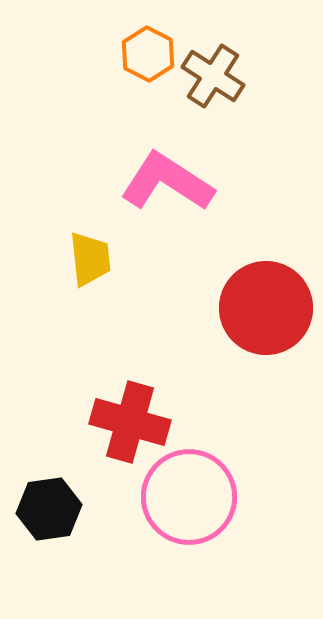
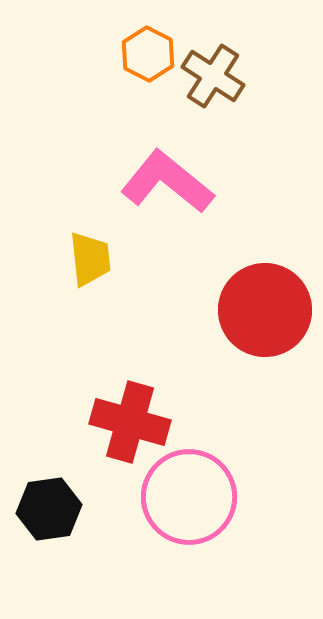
pink L-shape: rotated 6 degrees clockwise
red circle: moved 1 px left, 2 px down
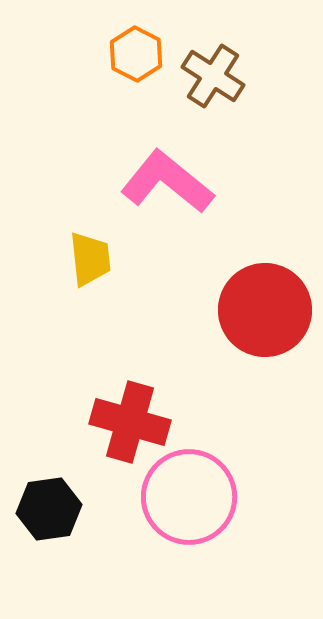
orange hexagon: moved 12 px left
